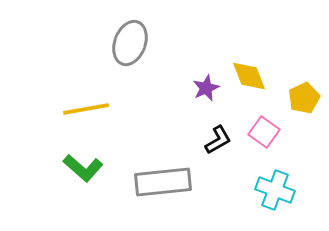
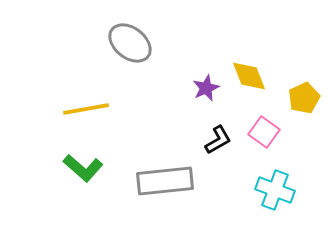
gray ellipse: rotated 72 degrees counterclockwise
gray rectangle: moved 2 px right, 1 px up
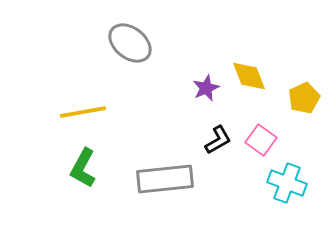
yellow line: moved 3 px left, 3 px down
pink square: moved 3 px left, 8 px down
green L-shape: rotated 78 degrees clockwise
gray rectangle: moved 2 px up
cyan cross: moved 12 px right, 7 px up
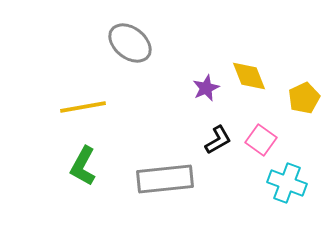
yellow line: moved 5 px up
green L-shape: moved 2 px up
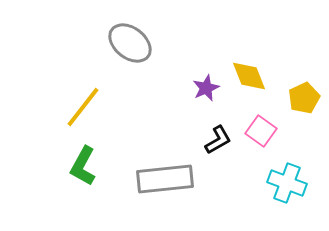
yellow line: rotated 42 degrees counterclockwise
pink square: moved 9 px up
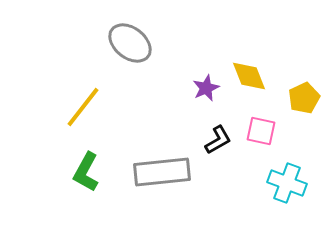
pink square: rotated 24 degrees counterclockwise
green L-shape: moved 3 px right, 6 px down
gray rectangle: moved 3 px left, 7 px up
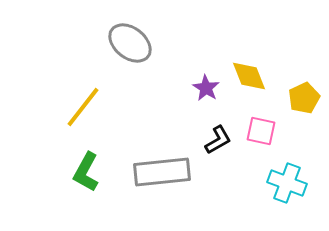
purple star: rotated 16 degrees counterclockwise
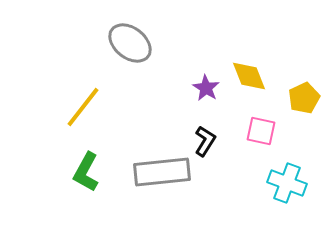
black L-shape: moved 13 px left, 1 px down; rotated 28 degrees counterclockwise
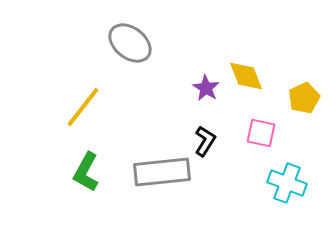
yellow diamond: moved 3 px left
pink square: moved 2 px down
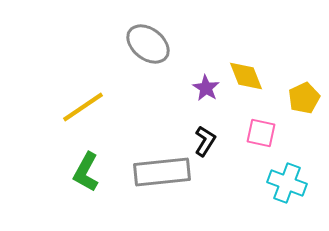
gray ellipse: moved 18 px right, 1 px down
yellow line: rotated 18 degrees clockwise
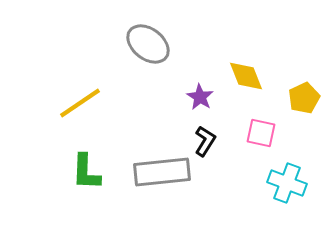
purple star: moved 6 px left, 9 px down
yellow line: moved 3 px left, 4 px up
green L-shape: rotated 27 degrees counterclockwise
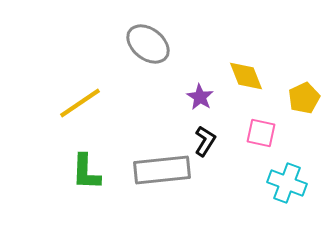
gray rectangle: moved 2 px up
